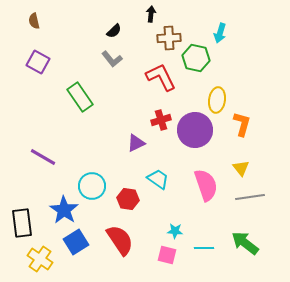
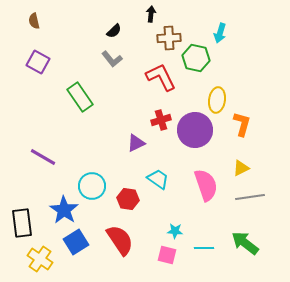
yellow triangle: rotated 42 degrees clockwise
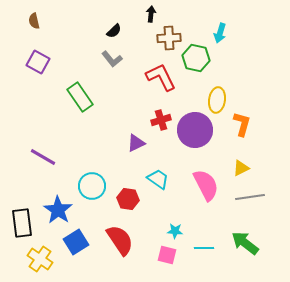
pink semicircle: rotated 8 degrees counterclockwise
blue star: moved 6 px left
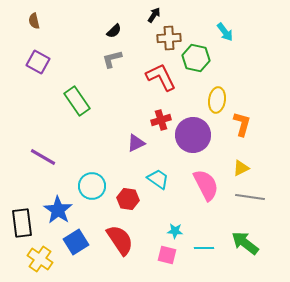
black arrow: moved 3 px right, 1 px down; rotated 28 degrees clockwise
cyan arrow: moved 5 px right, 1 px up; rotated 54 degrees counterclockwise
gray L-shape: rotated 115 degrees clockwise
green rectangle: moved 3 px left, 4 px down
purple circle: moved 2 px left, 5 px down
gray line: rotated 16 degrees clockwise
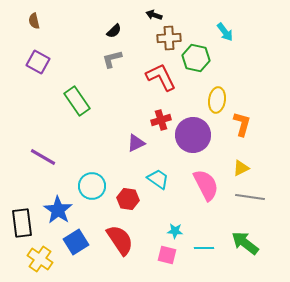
black arrow: rotated 105 degrees counterclockwise
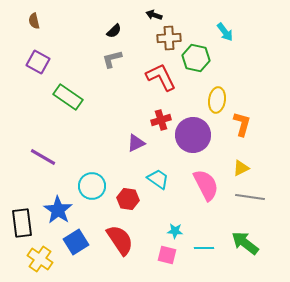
green rectangle: moved 9 px left, 4 px up; rotated 20 degrees counterclockwise
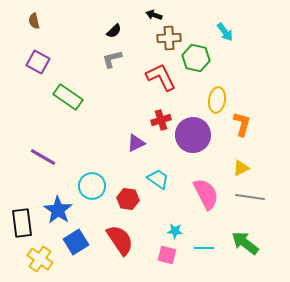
pink semicircle: moved 9 px down
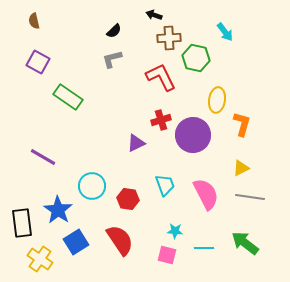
cyan trapezoid: moved 7 px right, 6 px down; rotated 35 degrees clockwise
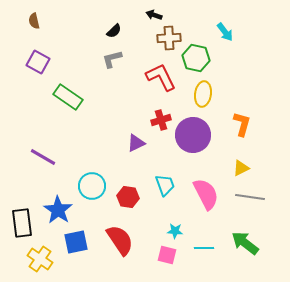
yellow ellipse: moved 14 px left, 6 px up
red hexagon: moved 2 px up
blue square: rotated 20 degrees clockwise
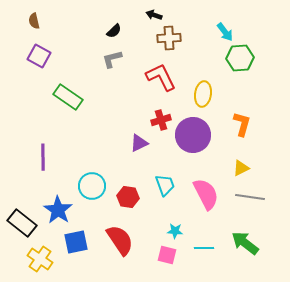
green hexagon: moved 44 px right; rotated 16 degrees counterclockwise
purple square: moved 1 px right, 6 px up
purple triangle: moved 3 px right
purple line: rotated 60 degrees clockwise
black rectangle: rotated 44 degrees counterclockwise
